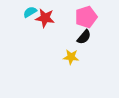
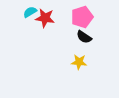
pink pentagon: moved 4 px left
black semicircle: rotated 84 degrees clockwise
yellow star: moved 8 px right, 5 px down
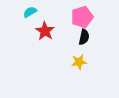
red star: moved 13 px down; rotated 24 degrees clockwise
black semicircle: rotated 112 degrees counterclockwise
yellow star: rotated 14 degrees counterclockwise
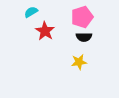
cyan semicircle: moved 1 px right
black semicircle: rotated 77 degrees clockwise
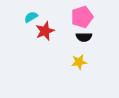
cyan semicircle: moved 5 px down
red star: rotated 18 degrees clockwise
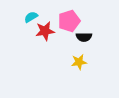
pink pentagon: moved 13 px left, 4 px down
red star: rotated 12 degrees clockwise
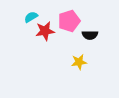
black semicircle: moved 6 px right, 2 px up
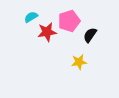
red star: moved 2 px right, 1 px down
black semicircle: rotated 126 degrees clockwise
